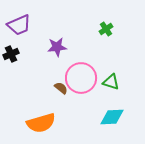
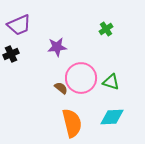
orange semicircle: moved 31 px right; rotated 88 degrees counterclockwise
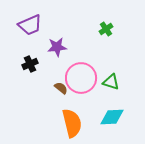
purple trapezoid: moved 11 px right
black cross: moved 19 px right, 10 px down
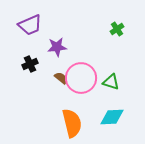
green cross: moved 11 px right
brown semicircle: moved 10 px up
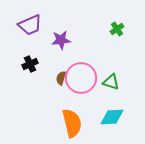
purple star: moved 4 px right, 7 px up
brown semicircle: rotated 112 degrees counterclockwise
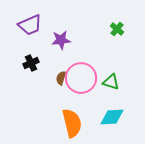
green cross: rotated 16 degrees counterclockwise
black cross: moved 1 px right, 1 px up
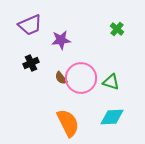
brown semicircle: rotated 56 degrees counterclockwise
orange semicircle: moved 4 px left; rotated 12 degrees counterclockwise
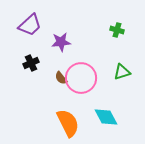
purple trapezoid: rotated 20 degrees counterclockwise
green cross: moved 1 px down; rotated 24 degrees counterclockwise
purple star: moved 2 px down
green triangle: moved 11 px right, 10 px up; rotated 36 degrees counterclockwise
cyan diamond: moved 6 px left; rotated 65 degrees clockwise
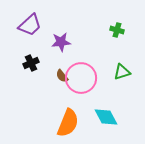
brown semicircle: moved 1 px right, 2 px up
orange semicircle: rotated 48 degrees clockwise
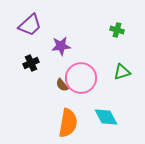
purple star: moved 4 px down
brown semicircle: moved 9 px down
orange semicircle: rotated 12 degrees counterclockwise
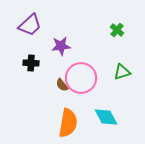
green cross: rotated 24 degrees clockwise
black cross: rotated 28 degrees clockwise
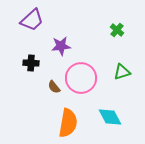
purple trapezoid: moved 2 px right, 5 px up
brown semicircle: moved 8 px left, 2 px down
cyan diamond: moved 4 px right
